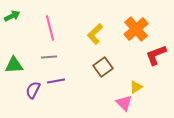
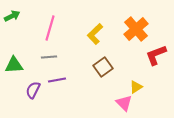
pink line: rotated 30 degrees clockwise
purple line: moved 1 px right, 1 px up
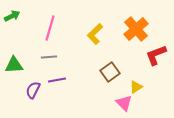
brown square: moved 7 px right, 5 px down
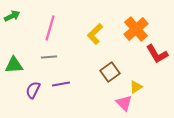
red L-shape: moved 1 px right, 1 px up; rotated 100 degrees counterclockwise
purple line: moved 4 px right, 4 px down
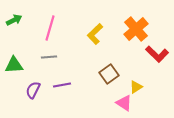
green arrow: moved 2 px right, 4 px down
red L-shape: rotated 15 degrees counterclockwise
brown square: moved 1 px left, 2 px down
purple line: moved 1 px right, 1 px down
pink triangle: rotated 12 degrees counterclockwise
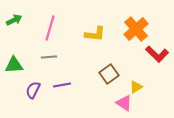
yellow L-shape: rotated 130 degrees counterclockwise
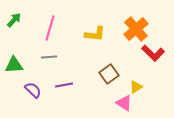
green arrow: rotated 21 degrees counterclockwise
red L-shape: moved 4 px left, 1 px up
purple line: moved 2 px right
purple semicircle: rotated 108 degrees clockwise
